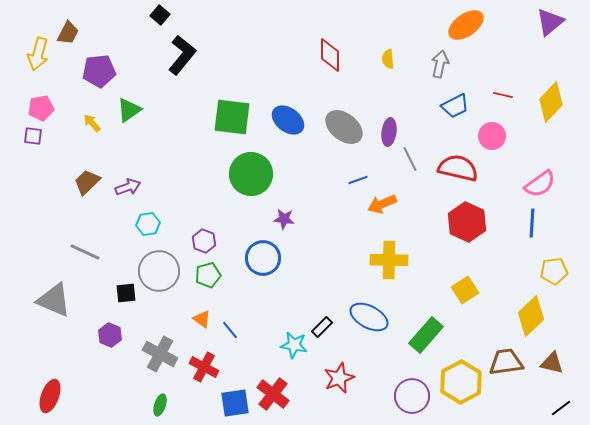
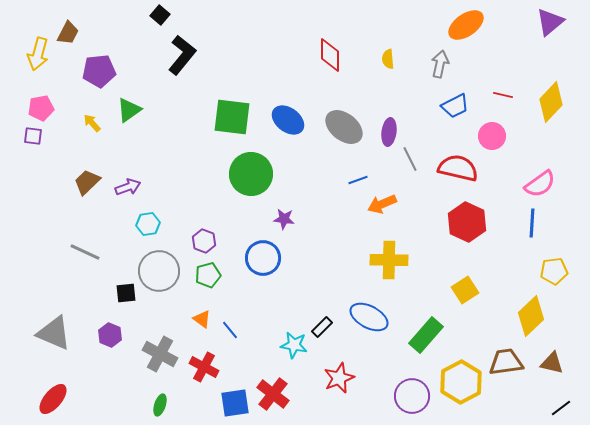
gray triangle at (54, 300): moved 33 px down
red ellipse at (50, 396): moved 3 px right, 3 px down; rotated 20 degrees clockwise
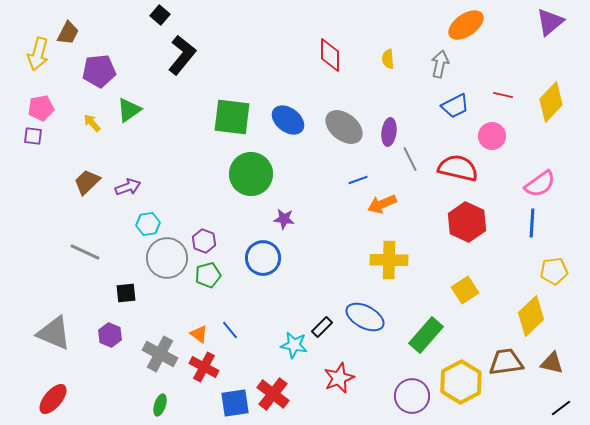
gray circle at (159, 271): moved 8 px right, 13 px up
blue ellipse at (369, 317): moved 4 px left
orange triangle at (202, 319): moved 3 px left, 15 px down
